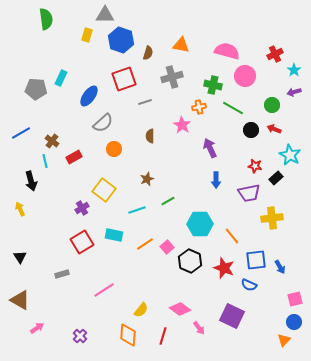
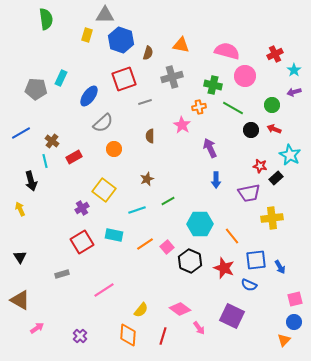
red star at (255, 166): moved 5 px right
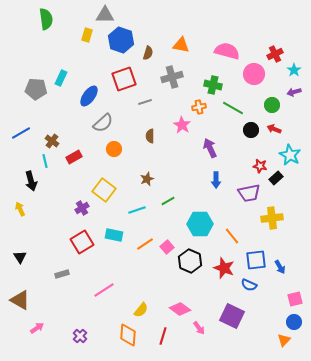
pink circle at (245, 76): moved 9 px right, 2 px up
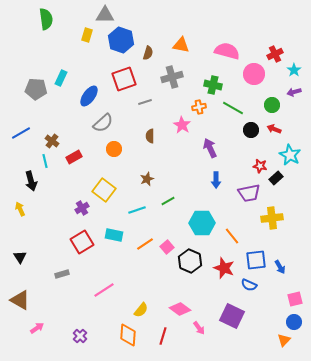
cyan hexagon at (200, 224): moved 2 px right, 1 px up
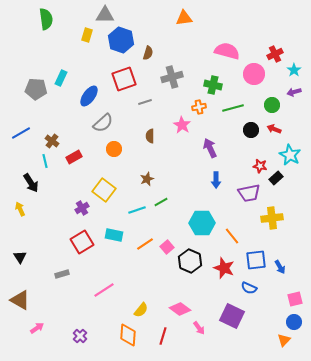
orange triangle at (181, 45): moved 3 px right, 27 px up; rotated 18 degrees counterclockwise
green line at (233, 108): rotated 45 degrees counterclockwise
black arrow at (31, 181): moved 2 px down; rotated 18 degrees counterclockwise
green line at (168, 201): moved 7 px left, 1 px down
blue semicircle at (249, 285): moved 3 px down
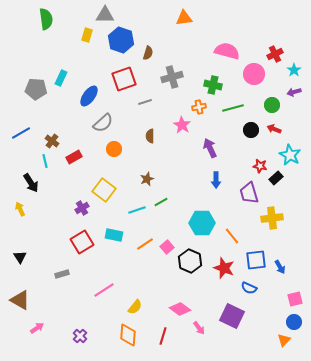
purple trapezoid at (249, 193): rotated 85 degrees clockwise
yellow semicircle at (141, 310): moved 6 px left, 3 px up
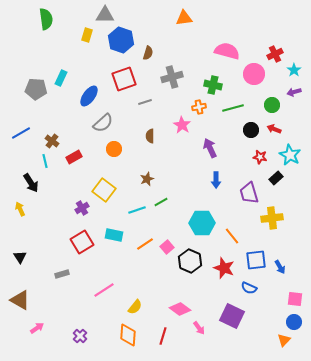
red star at (260, 166): moved 9 px up
pink square at (295, 299): rotated 21 degrees clockwise
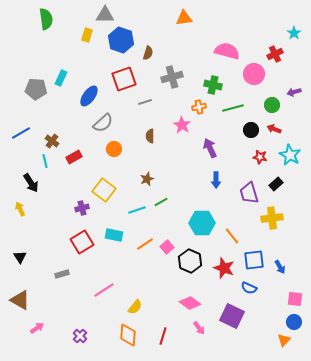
cyan star at (294, 70): moved 37 px up
black rectangle at (276, 178): moved 6 px down
purple cross at (82, 208): rotated 16 degrees clockwise
blue square at (256, 260): moved 2 px left
pink diamond at (180, 309): moved 10 px right, 6 px up
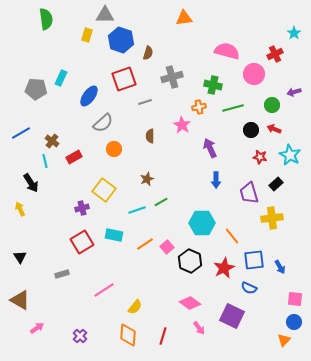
red star at (224, 268): rotated 25 degrees clockwise
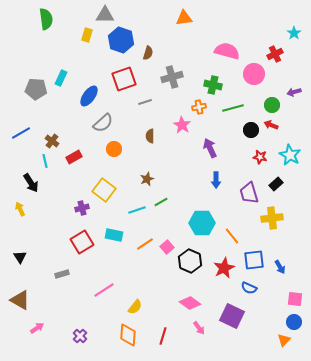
red arrow at (274, 129): moved 3 px left, 4 px up
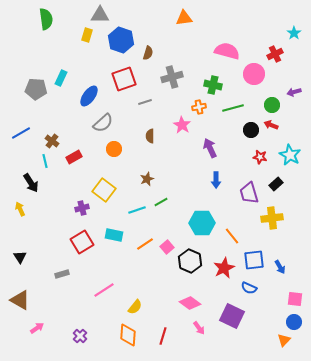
gray triangle at (105, 15): moved 5 px left
